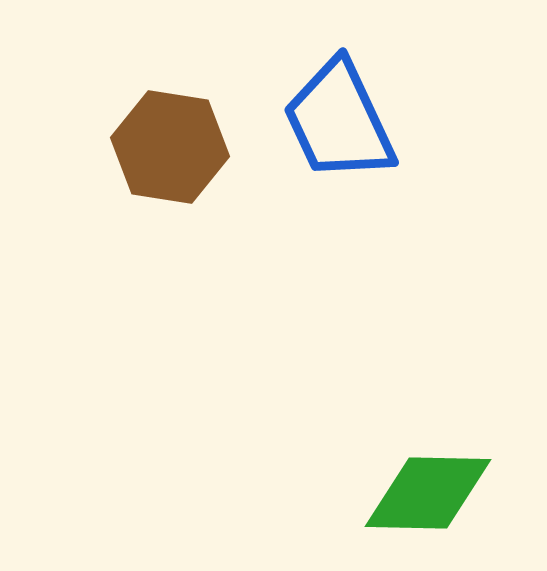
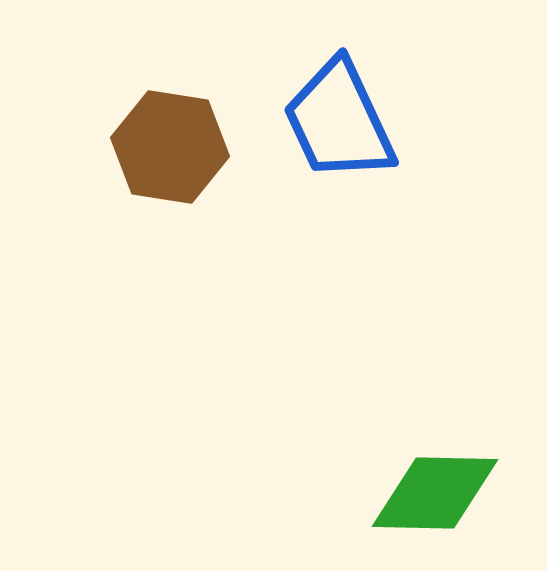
green diamond: moved 7 px right
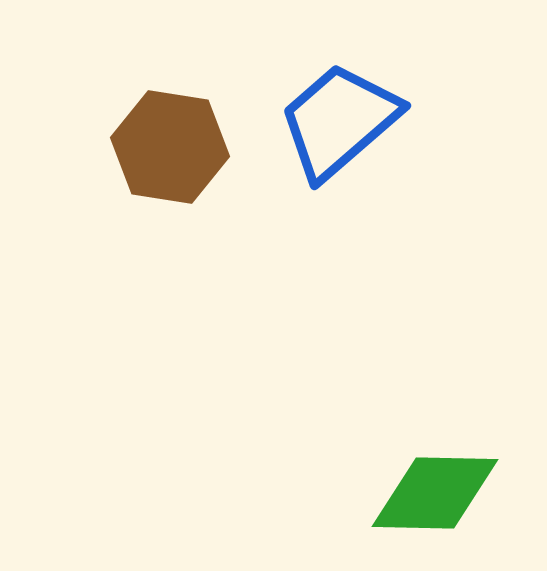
blue trapezoid: rotated 74 degrees clockwise
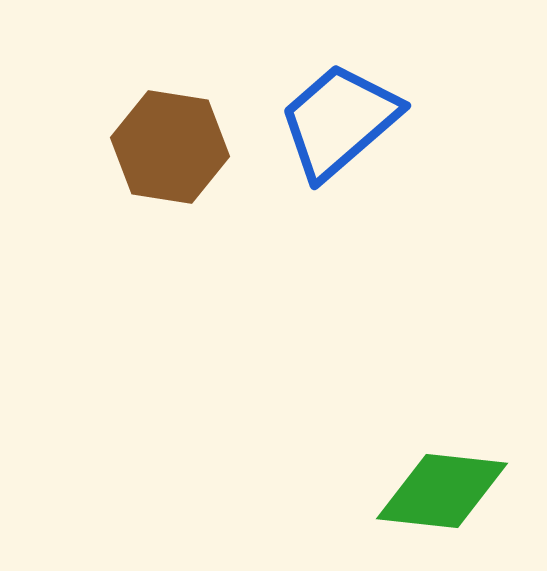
green diamond: moved 7 px right, 2 px up; rotated 5 degrees clockwise
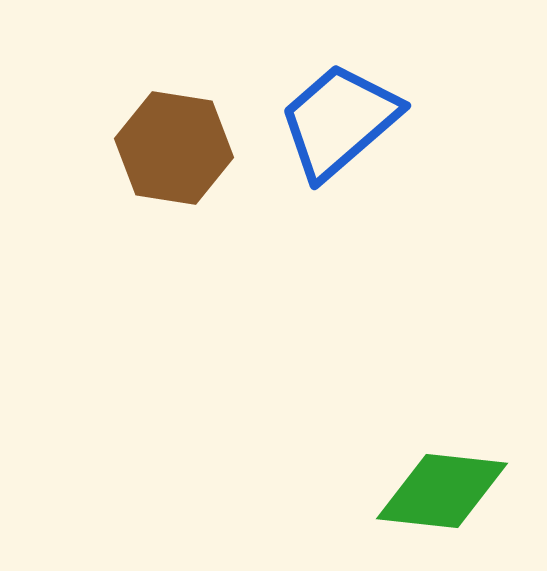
brown hexagon: moved 4 px right, 1 px down
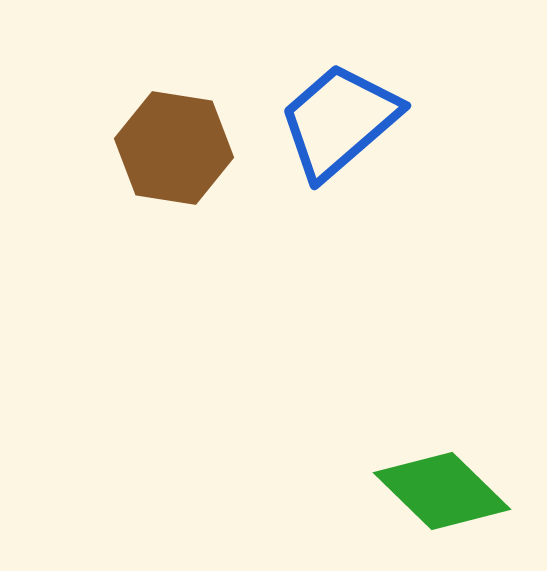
green diamond: rotated 38 degrees clockwise
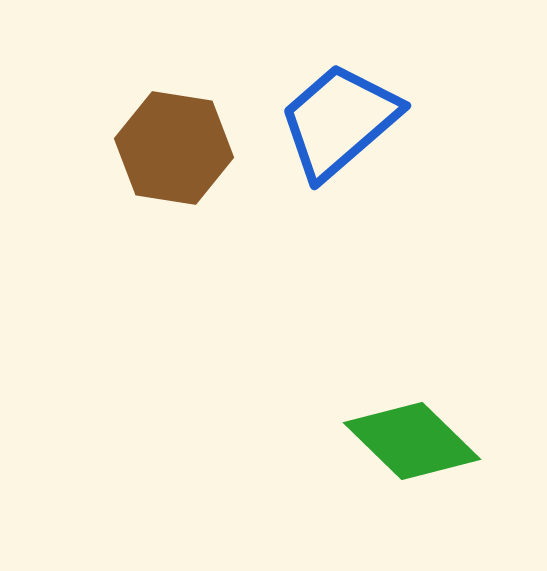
green diamond: moved 30 px left, 50 px up
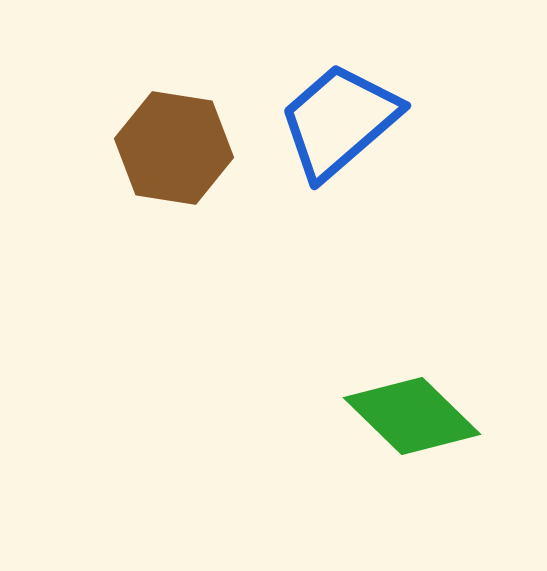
green diamond: moved 25 px up
